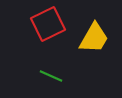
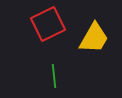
green line: moved 3 px right; rotated 60 degrees clockwise
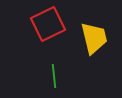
yellow trapezoid: rotated 44 degrees counterclockwise
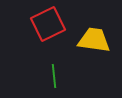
yellow trapezoid: moved 2 px down; rotated 68 degrees counterclockwise
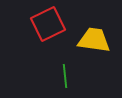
green line: moved 11 px right
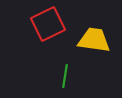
green line: rotated 15 degrees clockwise
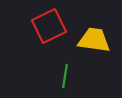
red square: moved 1 px right, 2 px down
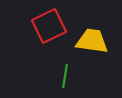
yellow trapezoid: moved 2 px left, 1 px down
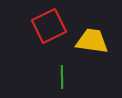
green line: moved 3 px left, 1 px down; rotated 10 degrees counterclockwise
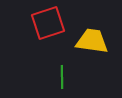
red square: moved 1 px left, 3 px up; rotated 8 degrees clockwise
